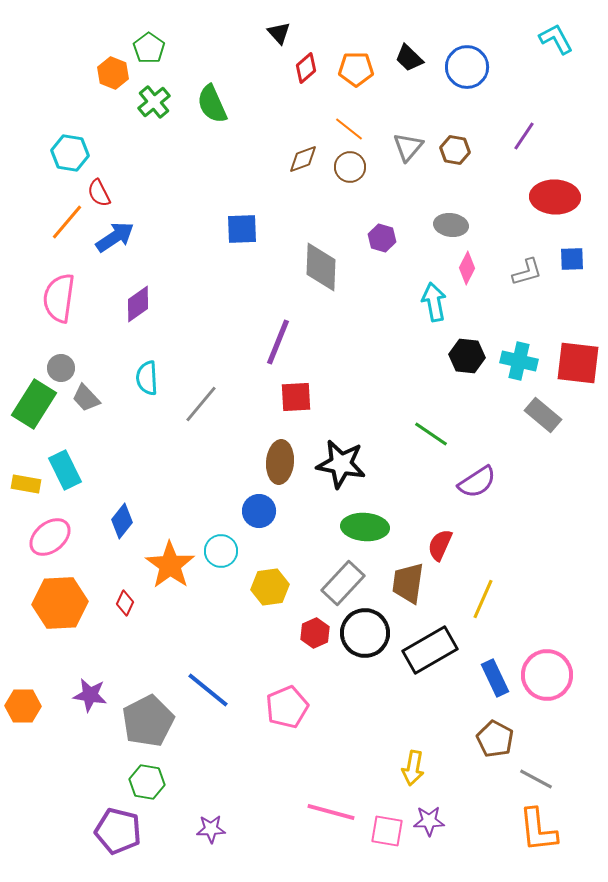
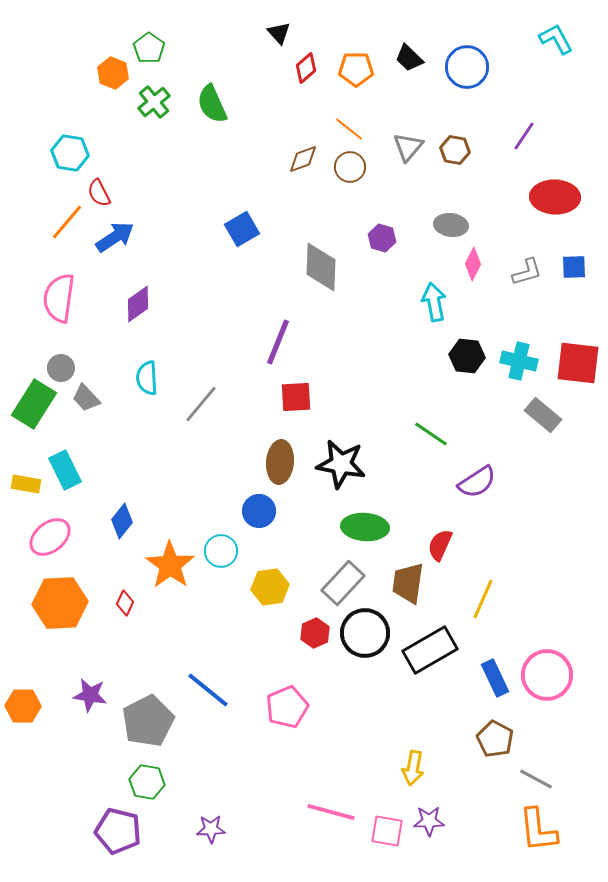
blue square at (242, 229): rotated 28 degrees counterclockwise
blue square at (572, 259): moved 2 px right, 8 px down
pink diamond at (467, 268): moved 6 px right, 4 px up
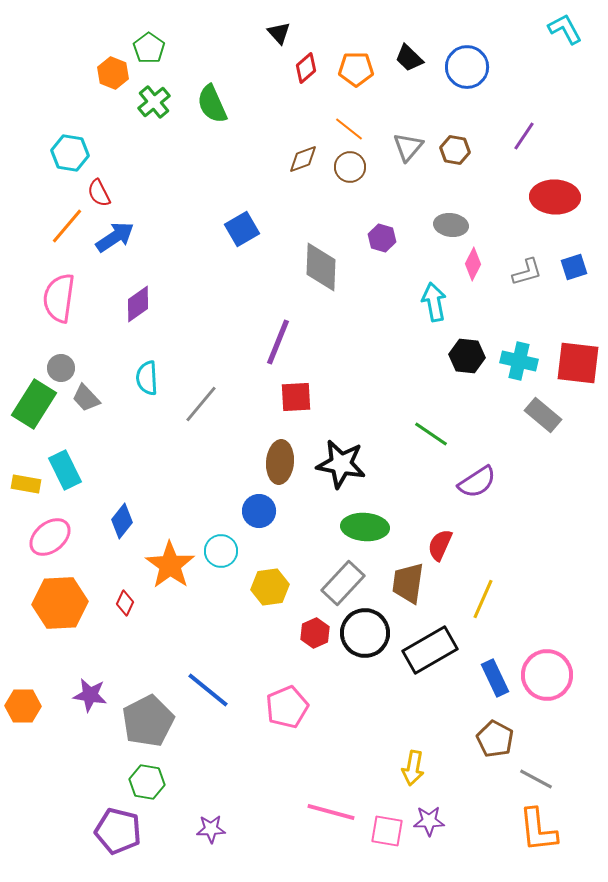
cyan L-shape at (556, 39): moved 9 px right, 10 px up
orange line at (67, 222): moved 4 px down
blue square at (574, 267): rotated 16 degrees counterclockwise
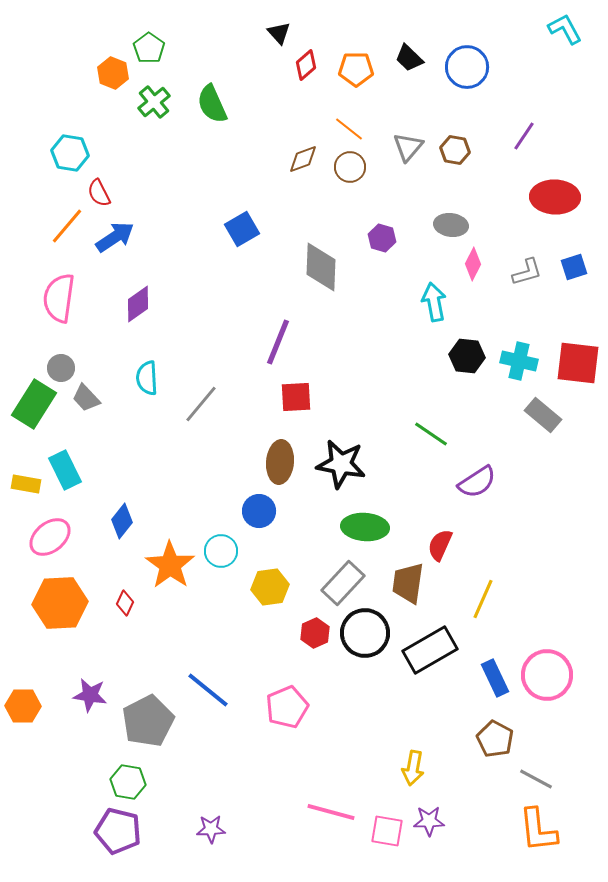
red diamond at (306, 68): moved 3 px up
green hexagon at (147, 782): moved 19 px left
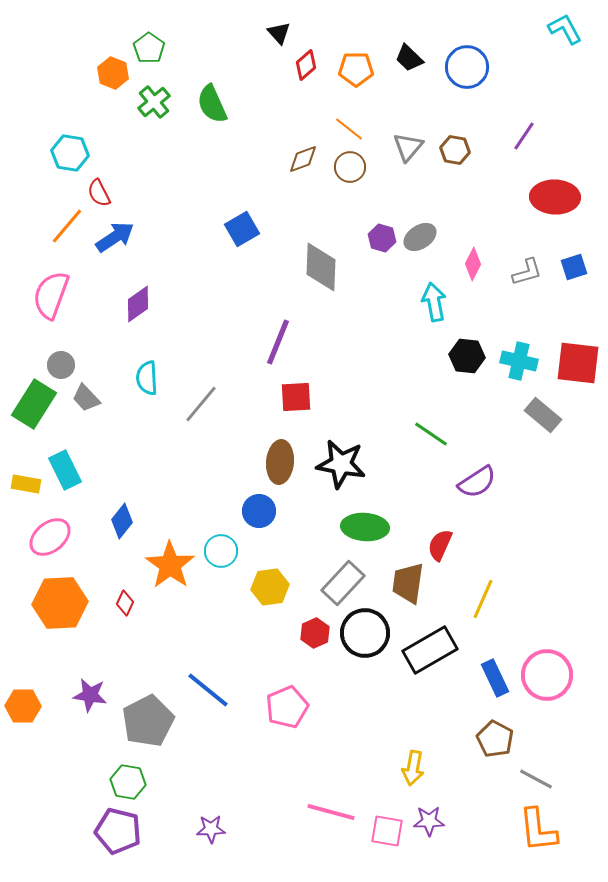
gray ellipse at (451, 225): moved 31 px left, 12 px down; rotated 40 degrees counterclockwise
pink semicircle at (59, 298): moved 8 px left, 3 px up; rotated 12 degrees clockwise
gray circle at (61, 368): moved 3 px up
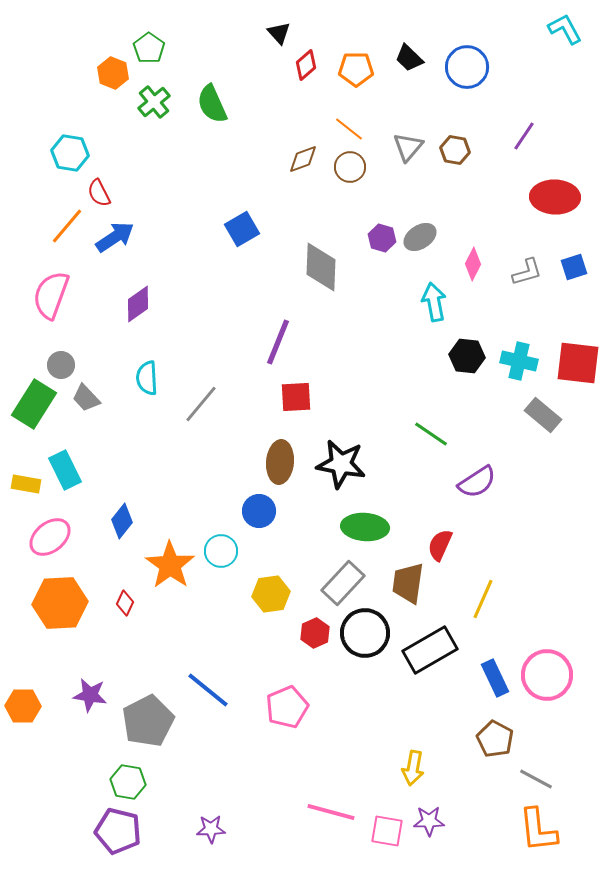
yellow hexagon at (270, 587): moved 1 px right, 7 px down
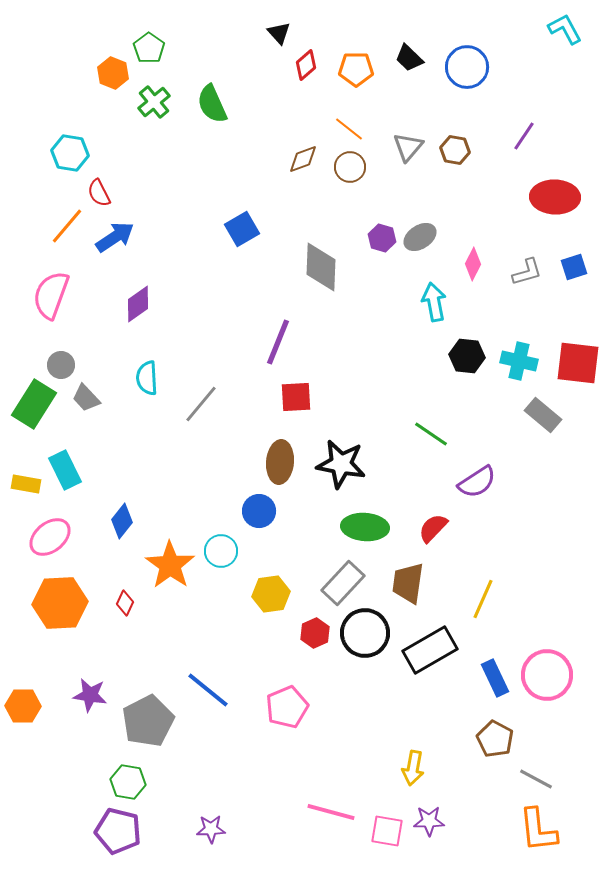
red semicircle at (440, 545): moved 7 px left, 17 px up; rotated 20 degrees clockwise
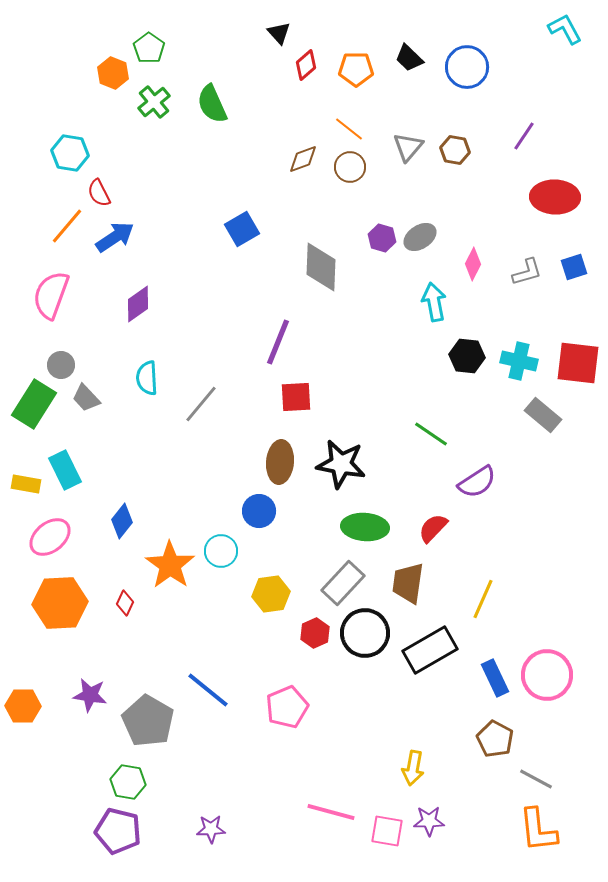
gray pentagon at (148, 721): rotated 15 degrees counterclockwise
